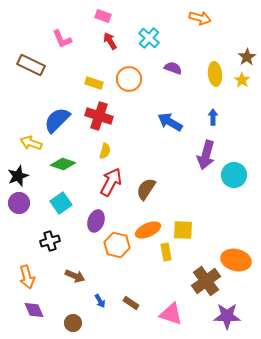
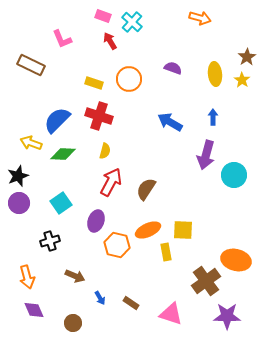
cyan cross at (149, 38): moved 17 px left, 16 px up
green diamond at (63, 164): moved 10 px up; rotated 15 degrees counterclockwise
blue arrow at (100, 301): moved 3 px up
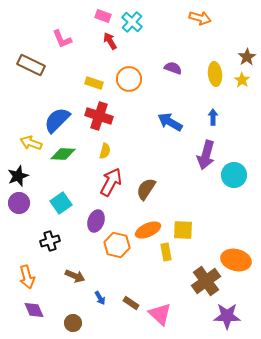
pink triangle at (171, 314): moved 11 px left; rotated 25 degrees clockwise
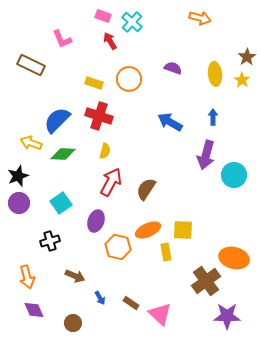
orange hexagon at (117, 245): moved 1 px right, 2 px down
orange ellipse at (236, 260): moved 2 px left, 2 px up
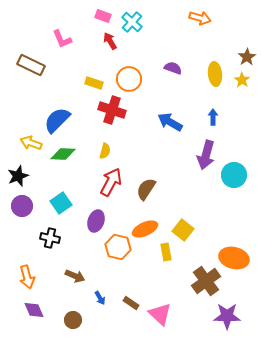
red cross at (99, 116): moved 13 px right, 6 px up
purple circle at (19, 203): moved 3 px right, 3 px down
orange ellipse at (148, 230): moved 3 px left, 1 px up
yellow square at (183, 230): rotated 35 degrees clockwise
black cross at (50, 241): moved 3 px up; rotated 30 degrees clockwise
brown circle at (73, 323): moved 3 px up
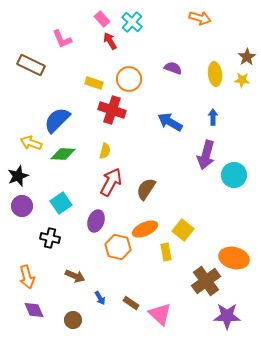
pink rectangle at (103, 16): moved 1 px left, 3 px down; rotated 28 degrees clockwise
yellow star at (242, 80): rotated 28 degrees counterclockwise
